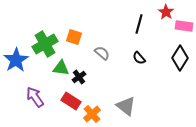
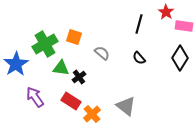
blue star: moved 4 px down
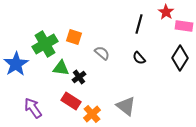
purple arrow: moved 2 px left, 11 px down
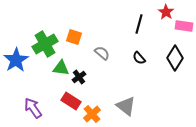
black diamond: moved 5 px left
blue star: moved 4 px up
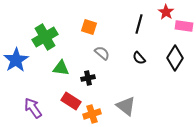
orange square: moved 15 px right, 10 px up
green cross: moved 7 px up
black cross: moved 9 px right, 1 px down; rotated 24 degrees clockwise
orange cross: rotated 24 degrees clockwise
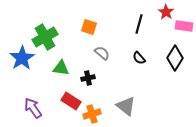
blue star: moved 6 px right, 2 px up
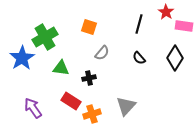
gray semicircle: rotated 91 degrees clockwise
black cross: moved 1 px right
gray triangle: rotated 35 degrees clockwise
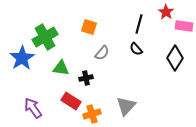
black semicircle: moved 3 px left, 9 px up
black cross: moved 3 px left
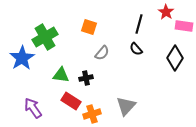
green triangle: moved 7 px down
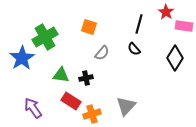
black semicircle: moved 2 px left
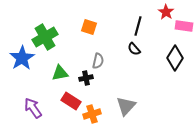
black line: moved 1 px left, 2 px down
gray semicircle: moved 4 px left, 8 px down; rotated 28 degrees counterclockwise
green triangle: moved 1 px left, 2 px up; rotated 18 degrees counterclockwise
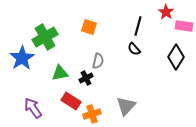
black diamond: moved 1 px right, 1 px up
black cross: rotated 16 degrees counterclockwise
